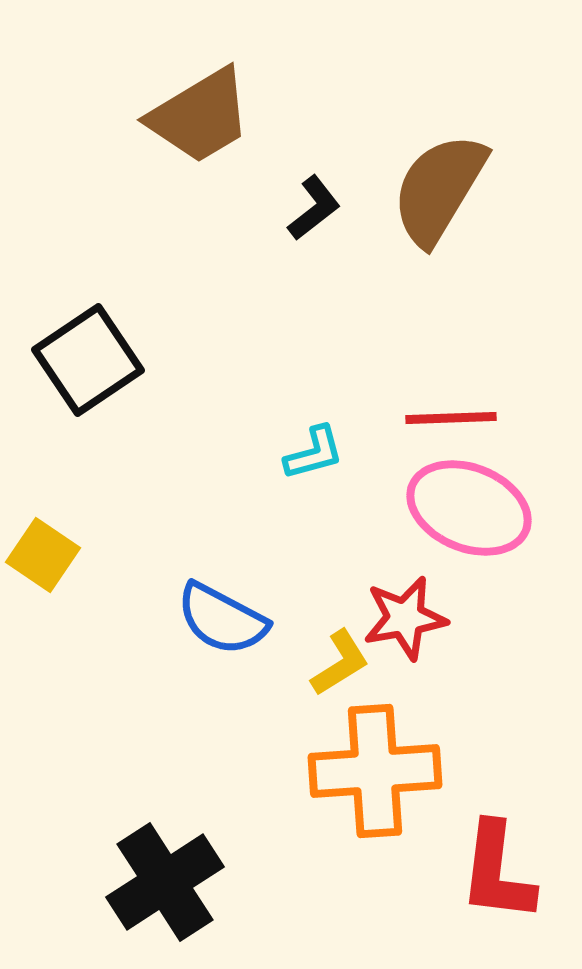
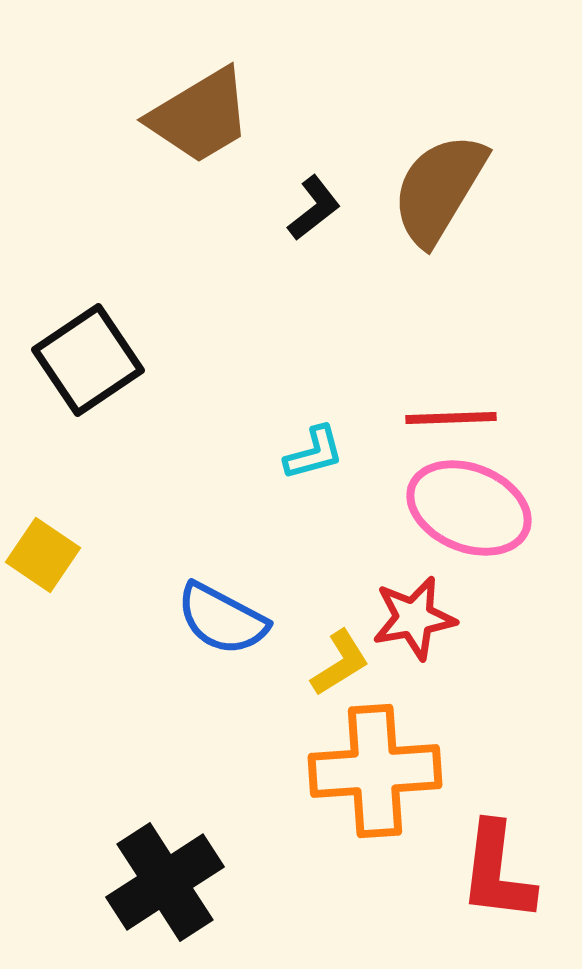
red star: moved 9 px right
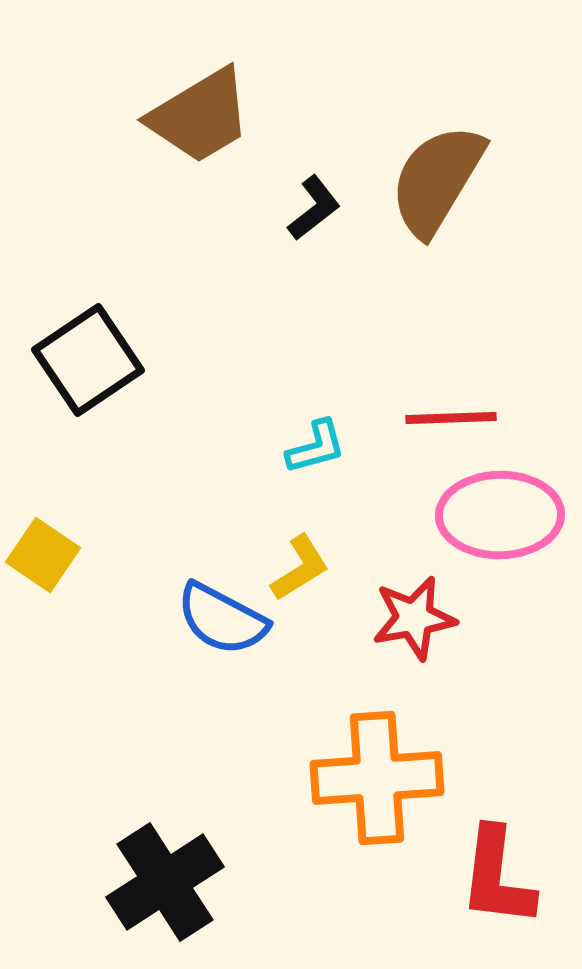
brown semicircle: moved 2 px left, 9 px up
cyan L-shape: moved 2 px right, 6 px up
pink ellipse: moved 31 px right, 7 px down; rotated 23 degrees counterclockwise
yellow L-shape: moved 40 px left, 95 px up
orange cross: moved 2 px right, 7 px down
red L-shape: moved 5 px down
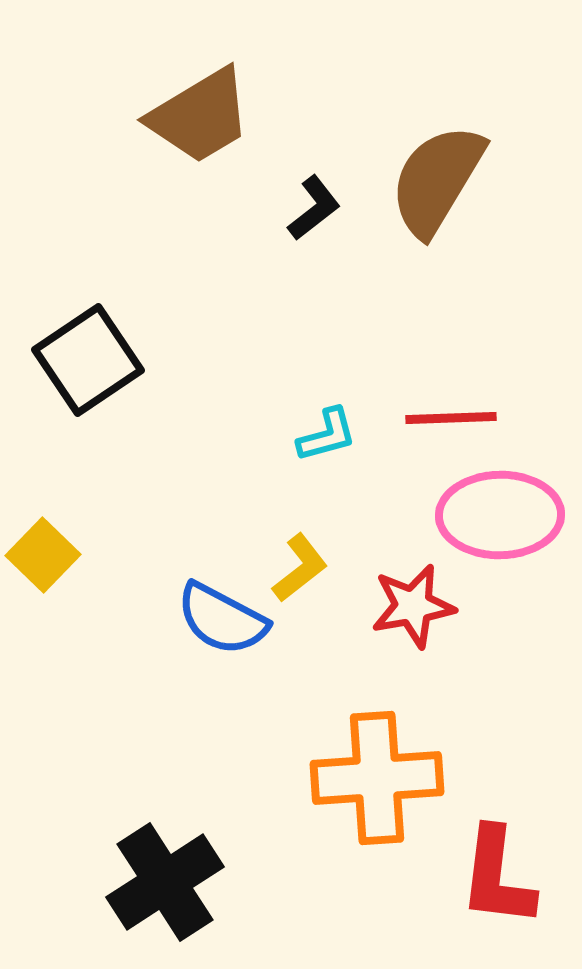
cyan L-shape: moved 11 px right, 12 px up
yellow square: rotated 10 degrees clockwise
yellow L-shape: rotated 6 degrees counterclockwise
red star: moved 1 px left, 12 px up
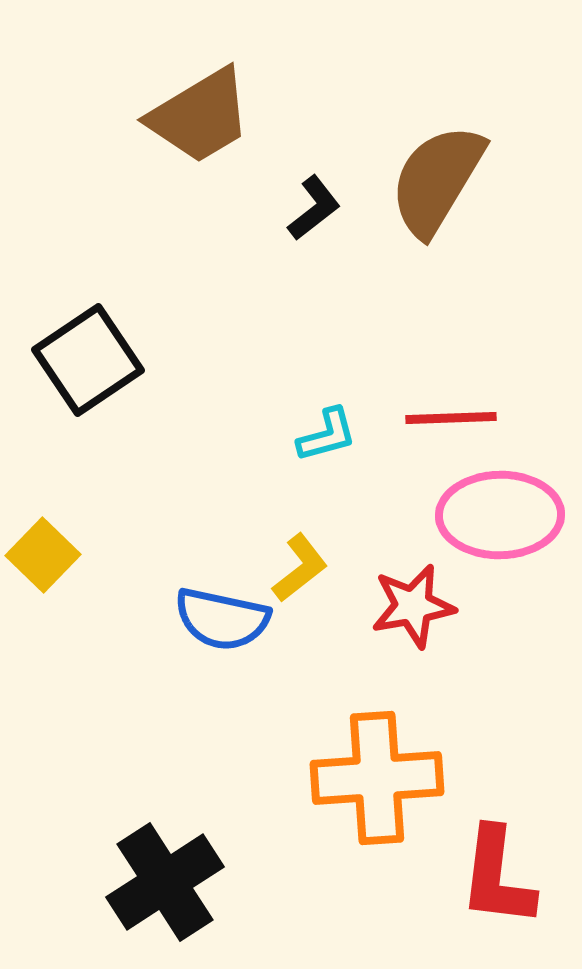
blue semicircle: rotated 16 degrees counterclockwise
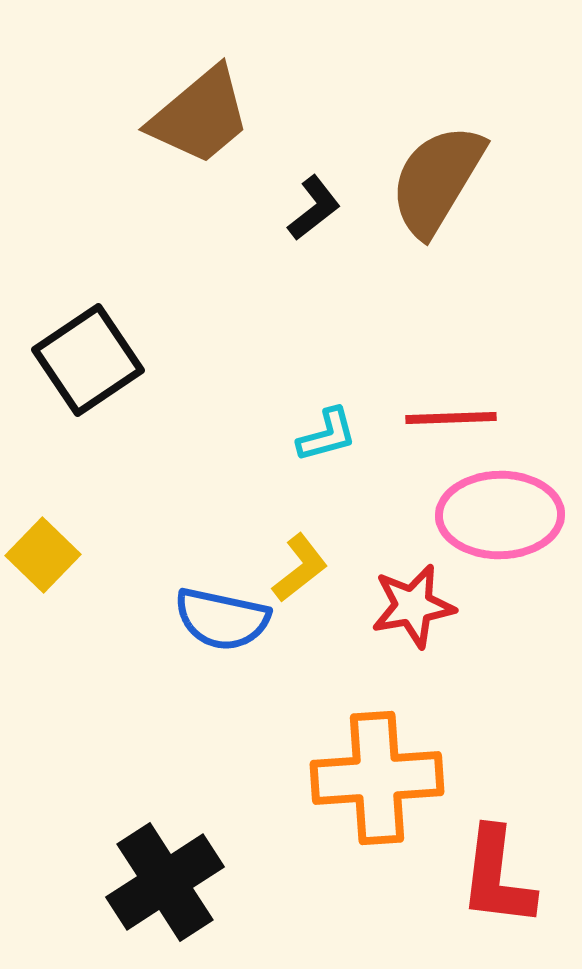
brown trapezoid: rotated 9 degrees counterclockwise
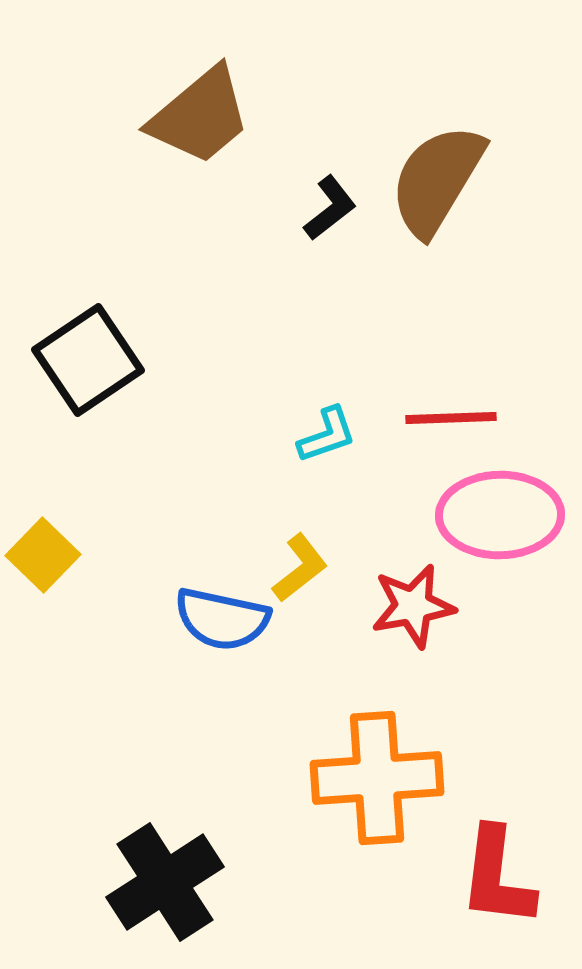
black L-shape: moved 16 px right
cyan L-shape: rotated 4 degrees counterclockwise
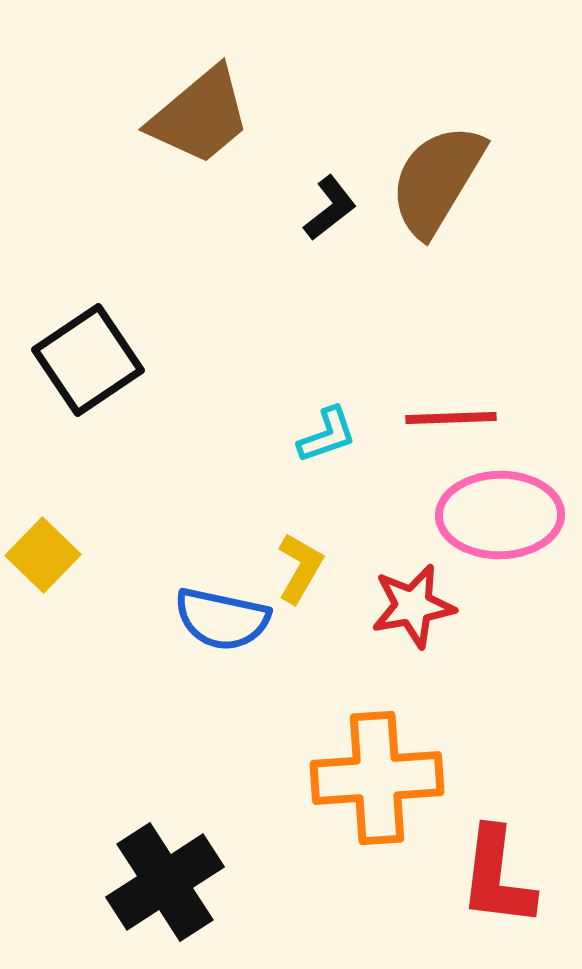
yellow L-shape: rotated 22 degrees counterclockwise
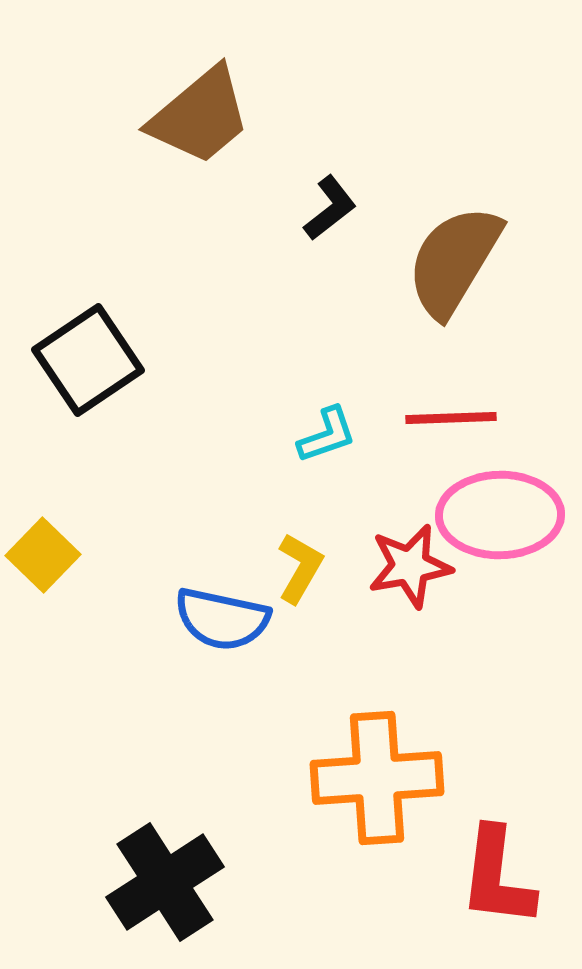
brown semicircle: moved 17 px right, 81 px down
red star: moved 3 px left, 40 px up
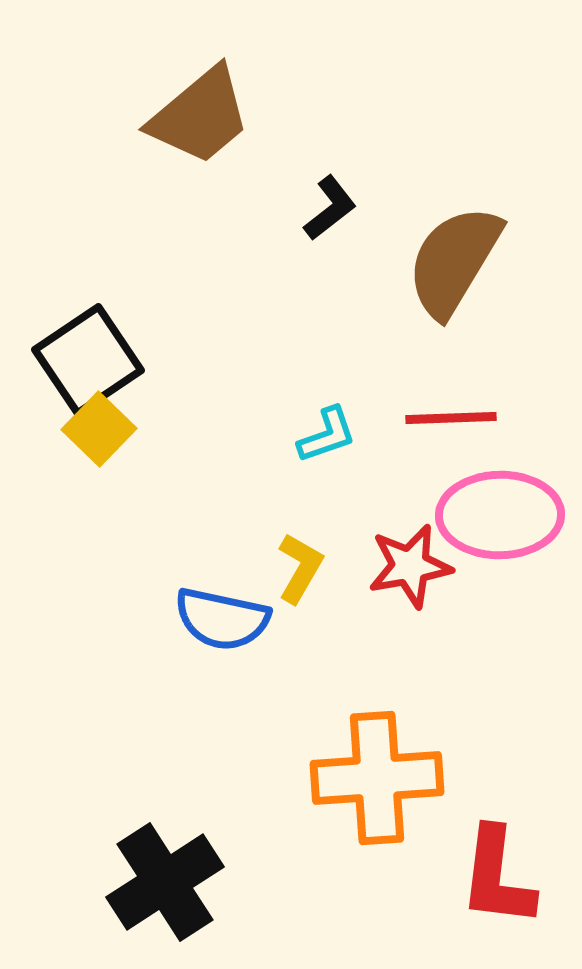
yellow square: moved 56 px right, 126 px up
